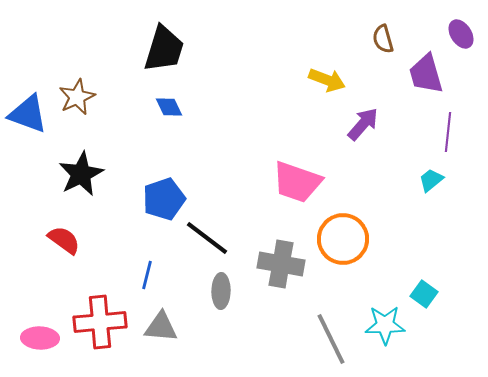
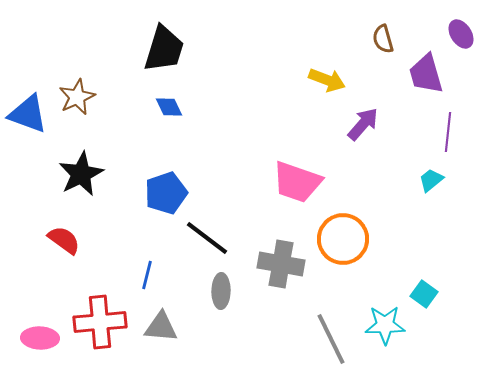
blue pentagon: moved 2 px right, 6 px up
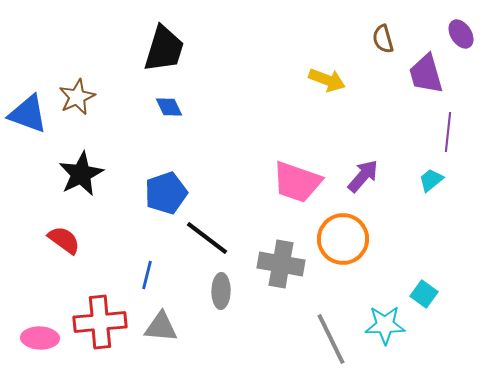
purple arrow: moved 52 px down
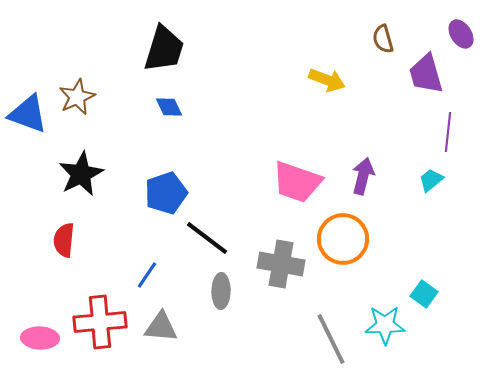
purple arrow: rotated 27 degrees counterclockwise
red semicircle: rotated 120 degrees counterclockwise
blue line: rotated 20 degrees clockwise
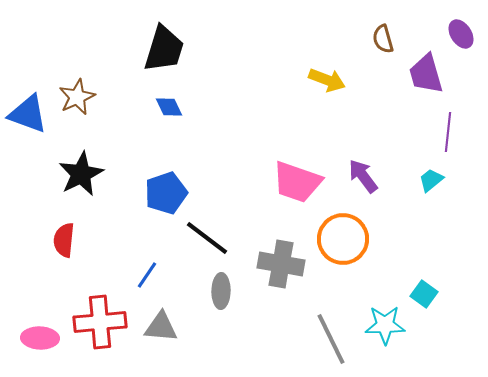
purple arrow: rotated 51 degrees counterclockwise
